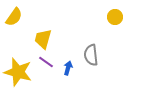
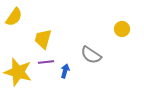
yellow circle: moved 7 px right, 12 px down
gray semicircle: rotated 50 degrees counterclockwise
purple line: rotated 42 degrees counterclockwise
blue arrow: moved 3 px left, 3 px down
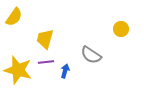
yellow circle: moved 1 px left
yellow trapezoid: moved 2 px right
yellow star: moved 2 px up
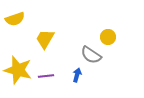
yellow semicircle: moved 1 px right, 2 px down; rotated 36 degrees clockwise
yellow circle: moved 13 px left, 8 px down
yellow trapezoid: rotated 15 degrees clockwise
purple line: moved 14 px down
blue arrow: moved 12 px right, 4 px down
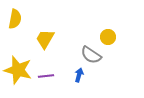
yellow semicircle: rotated 60 degrees counterclockwise
blue arrow: moved 2 px right
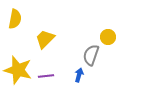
yellow trapezoid: rotated 15 degrees clockwise
gray semicircle: rotated 75 degrees clockwise
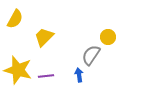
yellow semicircle: rotated 18 degrees clockwise
yellow trapezoid: moved 1 px left, 2 px up
gray semicircle: rotated 15 degrees clockwise
blue arrow: rotated 24 degrees counterclockwise
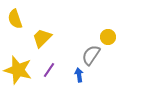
yellow semicircle: rotated 132 degrees clockwise
yellow trapezoid: moved 2 px left, 1 px down
purple line: moved 3 px right, 6 px up; rotated 49 degrees counterclockwise
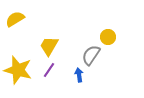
yellow semicircle: rotated 78 degrees clockwise
yellow trapezoid: moved 7 px right, 8 px down; rotated 15 degrees counterclockwise
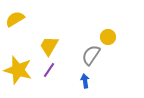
blue arrow: moved 6 px right, 6 px down
